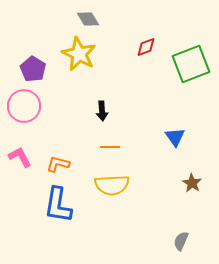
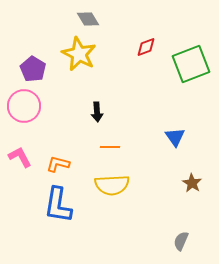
black arrow: moved 5 px left, 1 px down
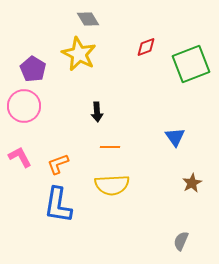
orange L-shape: rotated 35 degrees counterclockwise
brown star: rotated 12 degrees clockwise
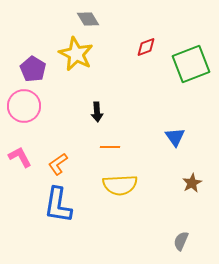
yellow star: moved 3 px left
orange L-shape: rotated 15 degrees counterclockwise
yellow semicircle: moved 8 px right
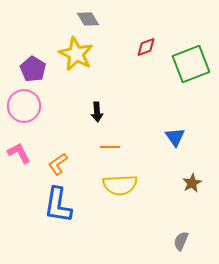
pink L-shape: moved 1 px left, 4 px up
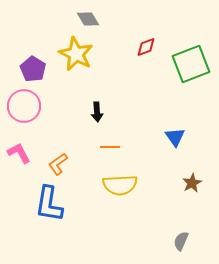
blue L-shape: moved 9 px left, 1 px up
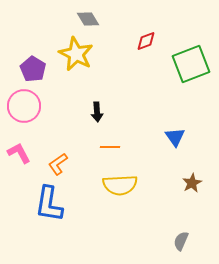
red diamond: moved 6 px up
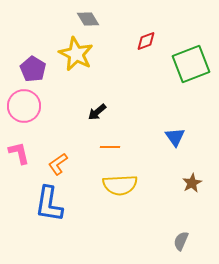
black arrow: rotated 54 degrees clockwise
pink L-shape: rotated 15 degrees clockwise
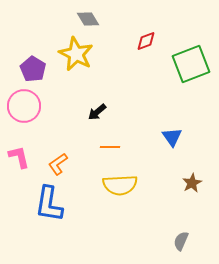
blue triangle: moved 3 px left
pink L-shape: moved 4 px down
